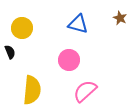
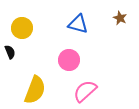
yellow semicircle: moved 3 px right; rotated 16 degrees clockwise
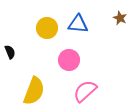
blue triangle: rotated 10 degrees counterclockwise
yellow circle: moved 25 px right
yellow semicircle: moved 1 px left, 1 px down
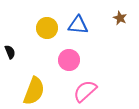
blue triangle: moved 1 px down
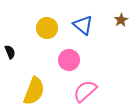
brown star: moved 1 px right, 2 px down; rotated 16 degrees clockwise
blue triangle: moved 5 px right; rotated 35 degrees clockwise
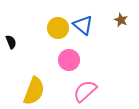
brown star: rotated 16 degrees counterclockwise
yellow circle: moved 11 px right
black semicircle: moved 1 px right, 10 px up
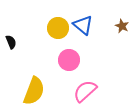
brown star: moved 1 px right, 6 px down
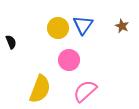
blue triangle: rotated 25 degrees clockwise
yellow semicircle: moved 6 px right, 2 px up
